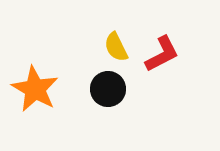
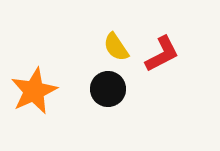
yellow semicircle: rotated 8 degrees counterclockwise
orange star: moved 1 px left, 2 px down; rotated 18 degrees clockwise
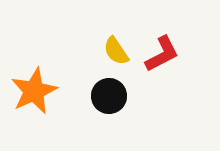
yellow semicircle: moved 4 px down
black circle: moved 1 px right, 7 px down
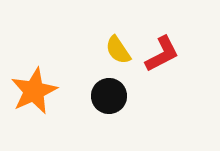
yellow semicircle: moved 2 px right, 1 px up
